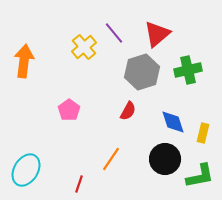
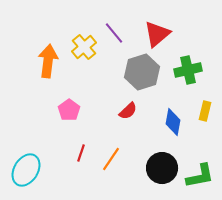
orange arrow: moved 24 px right
red semicircle: rotated 18 degrees clockwise
blue diamond: rotated 28 degrees clockwise
yellow rectangle: moved 2 px right, 22 px up
black circle: moved 3 px left, 9 px down
red line: moved 2 px right, 31 px up
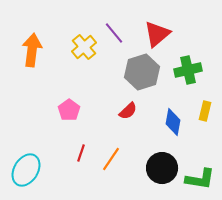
orange arrow: moved 16 px left, 11 px up
green L-shape: moved 3 px down; rotated 20 degrees clockwise
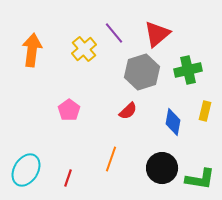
yellow cross: moved 2 px down
red line: moved 13 px left, 25 px down
orange line: rotated 15 degrees counterclockwise
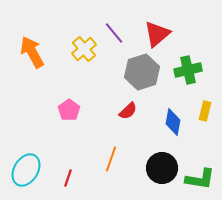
orange arrow: moved 2 px down; rotated 36 degrees counterclockwise
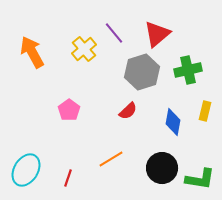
orange line: rotated 40 degrees clockwise
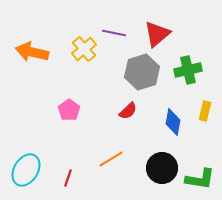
purple line: rotated 40 degrees counterclockwise
orange arrow: rotated 48 degrees counterclockwise
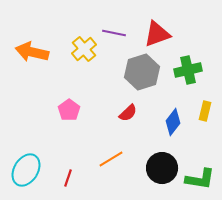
red triangle: rotated 20 degrees clockwise
red semicircle: moved 2 px down
blue diamond: rotated 28 degrees clockwise
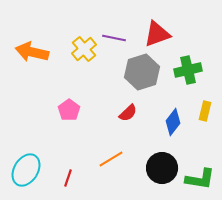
purple line: moved 5 px down
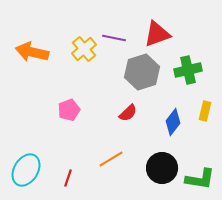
pink pentagon: rotated 15 degrees clockwise
